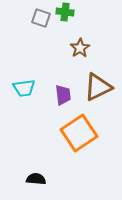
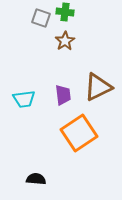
brown star: moved 15 px left, 7 px up
cyan trapezoid: moved 11 px down
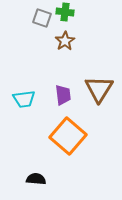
gray square: moved 1 px right
brown triangle: moved 1 px right, 2 px down; rotated 32 degrees counterclockwise
orange square: moved 11 px left, 3 px down; rotated 15 degrees counterclockwise
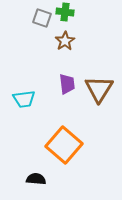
purple trapezoid: moved 4 px right, 11 px up
orange square: moved 4 px left, 9 px down
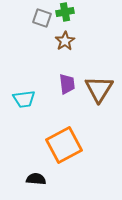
green cross: rotated 18 degrees counterclockwise
orange square: rotated 21 degrees clockwise
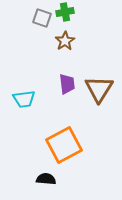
black semicircle: moved 10 px right
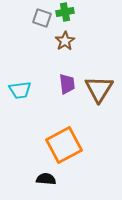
cyan trapezoid: moved 4 px left, 9 px up
